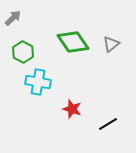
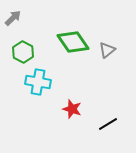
gray triangle: moved 4 px left, 6 px down
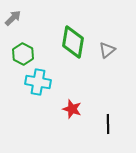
green diamond: rotated 44 degrees clockwise
green hexagon: moved 2 px down
black line: rotated 60 degrees counterclockwise
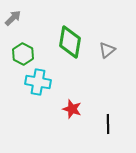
green diamond: moved 3 px left
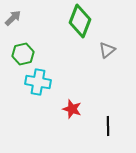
green diamond: moved 10 px right, 21 px up; rotated 12 degrees clockwise
green hexagon: rotated 20 degrees clockwise
black line: moved 2 px down
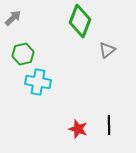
red star: moved 6 px right, 20 px down
black line: moved 1 px right, 1 px up
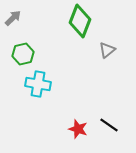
cyan cross: moved 2 px down
black line: rotated 54 degrees counterclockwise
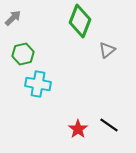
red star: rotated 18 degrees clockwise
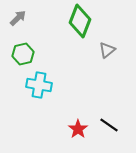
gray arrow: moved 5 px right
cyan cross: moved 1 px right, 1 px down
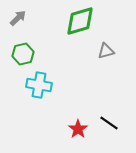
green diamond: rotated 52 degrees clockwise
gray triangle: moved 1 px left, 1 px down; rotated 24 degrees clockwise
black line: moved 2 px up
